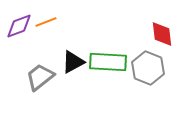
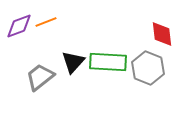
black triangle: rotated 20 degrees counterclockwise
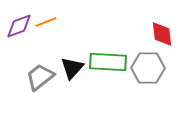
black triangle: moved 1 px left, 6 px down
gray hexagon: rotated 20 degrees counterclockwise
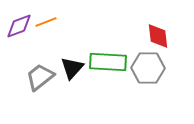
red diamond: moved 4 px left, 2 px down
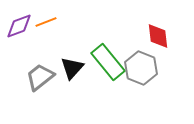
green rectangle: rotated 48 degrees clockwise
gray hexagon: moved 7 px left; rotated 20 degrees clockwise
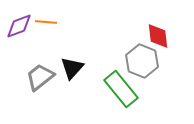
orange line: rotated 25 degrees clockwise
green rectangle: moved 13 px right, 27 px down
gray hexagon: moved 1 px right, 7 px up
